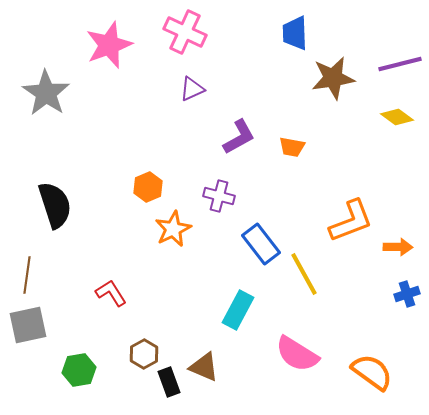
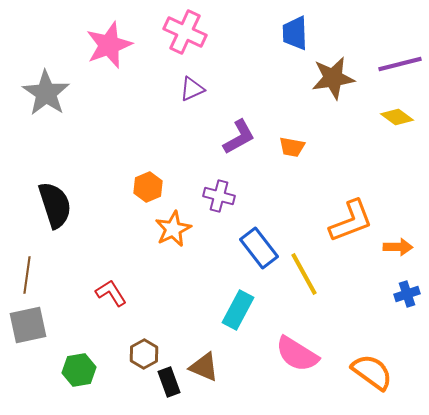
blue rectangle: moved 2 px left, 4 px down
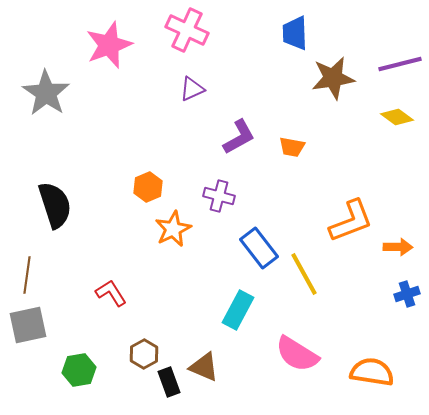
pink cross: moved 2 px right, 2 px up
orange semicircle: rotated 27 degrees counterclockwise
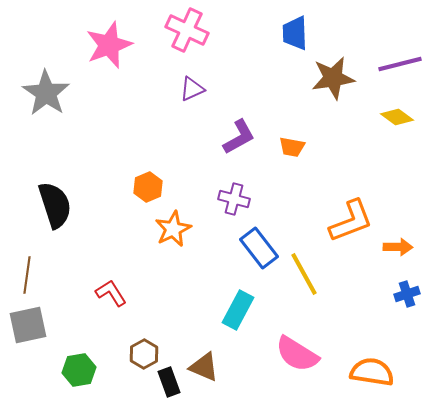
purple cross: moved 15 px right, 3 px down
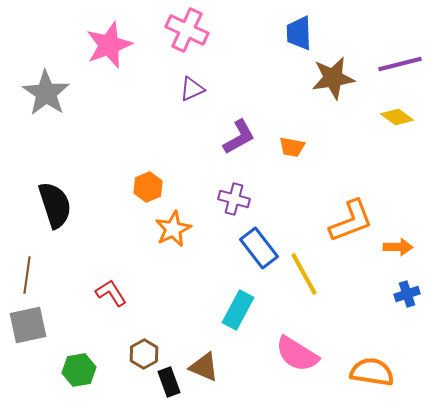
blue trapezoid: moved 4 px right
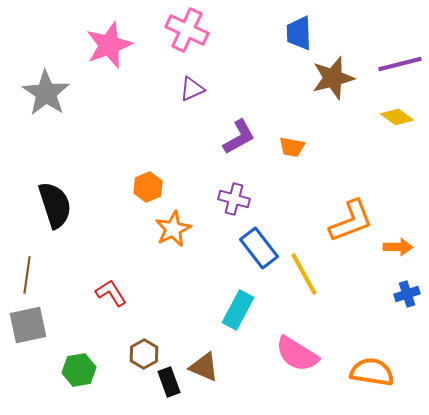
brown star: rotated 6 degrees counterclockwise
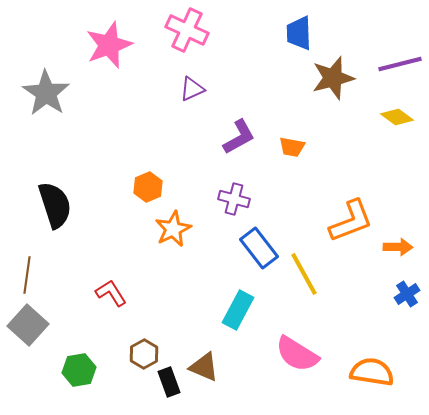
blue cross: rotated 15 degrees counterclockwise
gray square: rotated 36 degrees counterclockwise
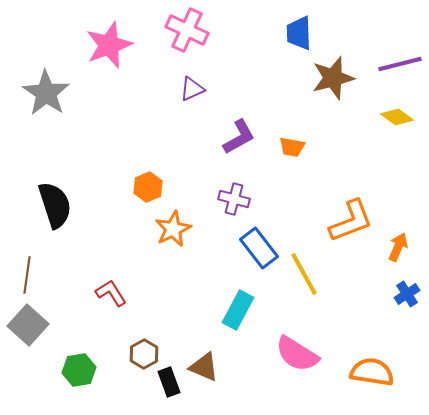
orange arrow: rotated 68 degrees counterclockwise
